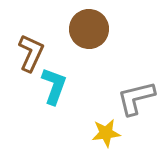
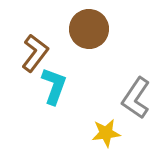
brown L-shape: moved 4 px right; rotated 12 degrees clockwise
gray L-shape: rotated 42 degrees counterclockwise
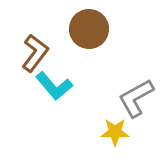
cyan L-shape: rotated 120 degrees clockwise
gray L-shape: rotated 27 degrees clockwise
yellow star: moved 9 px right, 1 px up; rotated 8 degrees clockwise
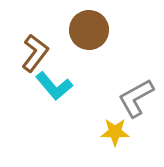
brown circle: moved 1 px down
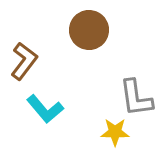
brown L-shape: moved 11 px left, 8 px down
cyan L-shape: moved 9 px left, 23 px down
gray L-shape: rotated 69 degrees counterclockwise
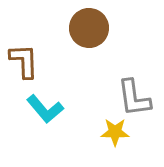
brown circle: moved 2 px up
brown L-shape: rotated 39 degrees counterclockwise
gray L-shape: moved 2 px left
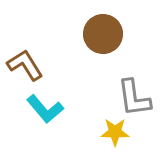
brown circle: moved 14 px right, 6 px down
brown L-shape: moved 1 px right, 4 px down; rotated 30 degrees counterclockwise
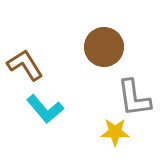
brown circle: moved 1 px right, 13 px down
